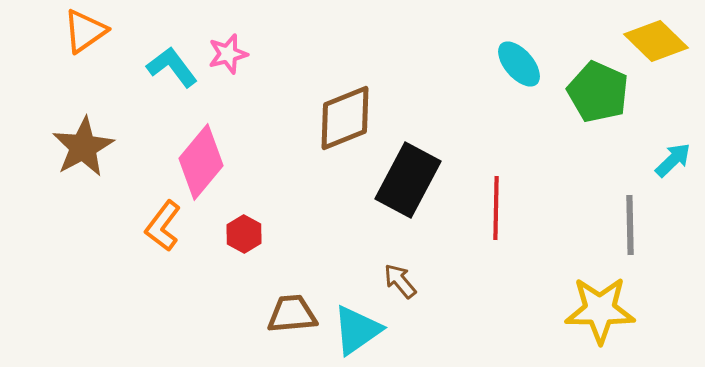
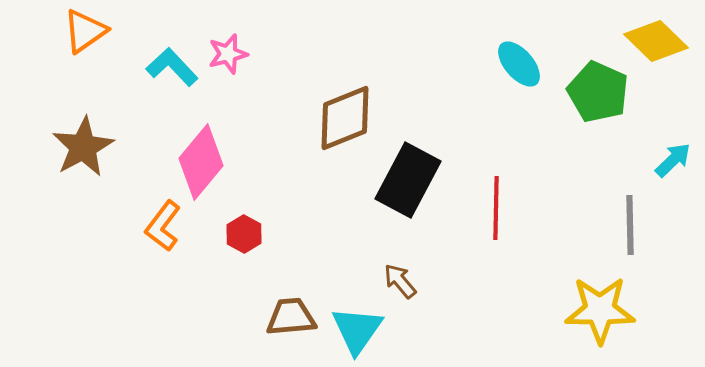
cyan L-shape: rotated 6 degrees counterclockwise
brown trapezoid: moved 1 px left, 3 px down
cyan triangle: rotated 20 degrees counterclockwise
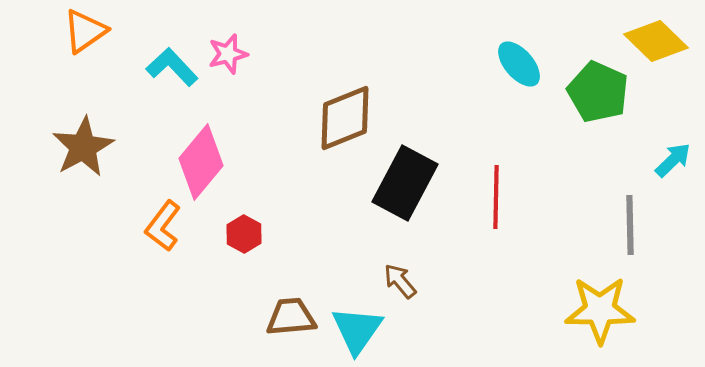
black rectangle: moved 3 px left, 3 px down
red line: moved 11 px up
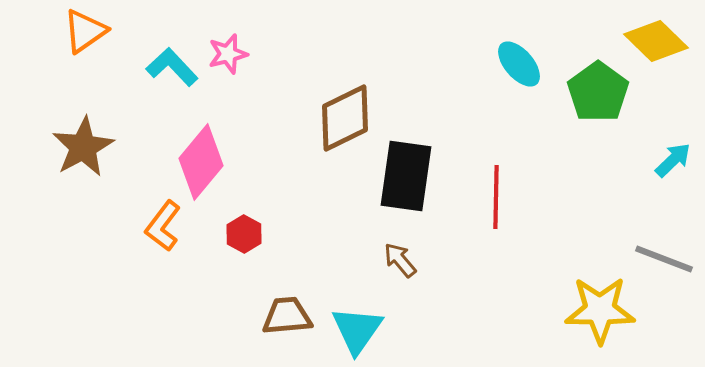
green pentagon: rotated 12 degrees clockwise
brown diamond: rotated 4 degrees counterclockwise
black rectangle: moved 1 px right, 7 px up; rotated 20 degrees counterclockwise
gray line: moved 34 px right, 34 px down; rotated 68 degrees counterclockwise
brown arrow: moved 21 px up
brown trapezoid: moved 4 px left, 1 px up
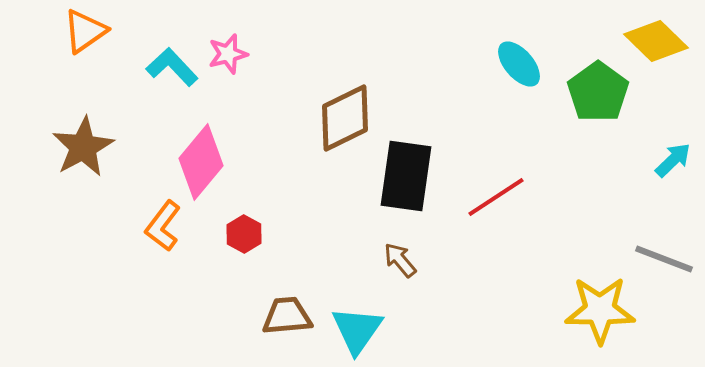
red line: rotated 56 degrees clockwise
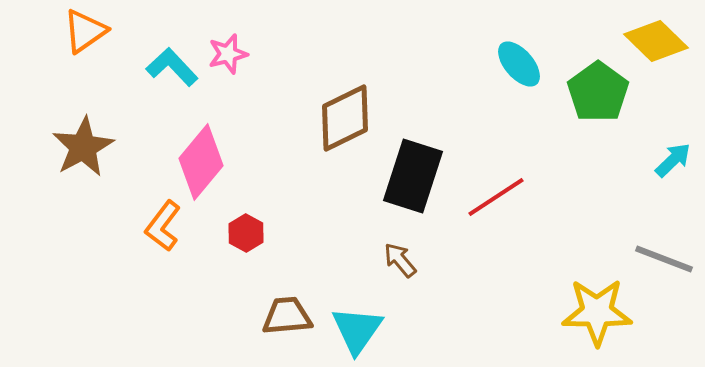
black rectangle: moved 7 px right; rotated 10 degrees clockwise
red hexagon: moved 2 px right, 1 px up
yellow star: moved 3 px left, 2 px down
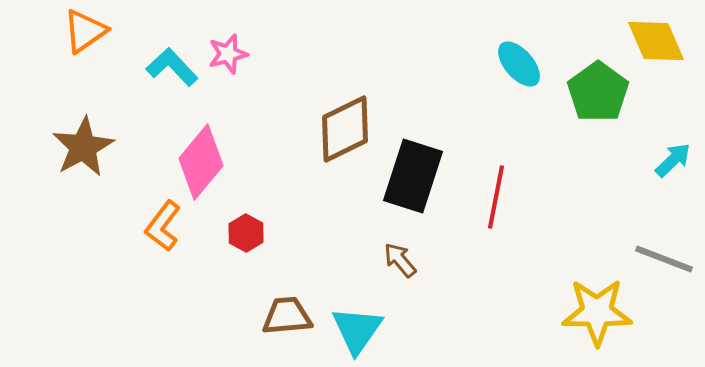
yellow diamond: rotated 22 degrees clockwise
brown diamond: moved 11 px down
red line: rotated 46 degrees counterclockwise
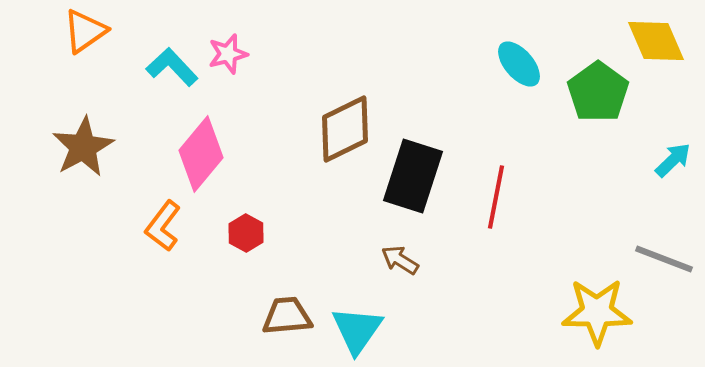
pink diamond: moved 8 px up
brown arrow: rotated 18 degrees counterclockwise
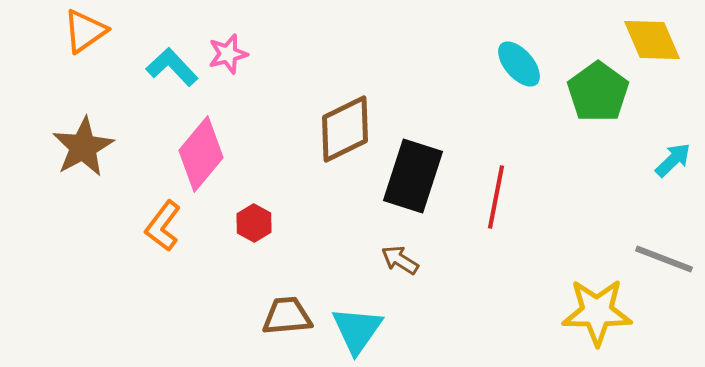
yellow diamond: moved 4 px left, 1 px up
red hexagon: moved 8 px right, 10 px up
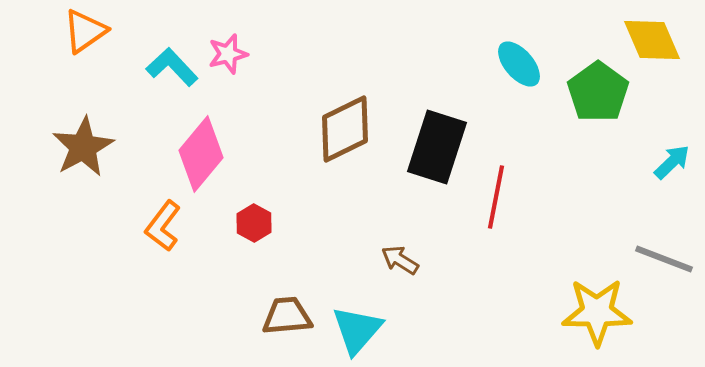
cyan arrow: moved 1 px left, 2 px down
black rectangle: moved 24 px right, 29 px up
cyan triangle: rotated 6 degrees clockwise
